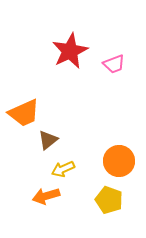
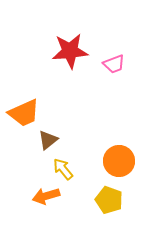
red star: rotated 21 degrees clockwise
yellow arrow: rotated 75 degrees clockwise
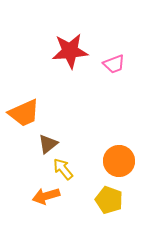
brown triangle: moved 4 px down
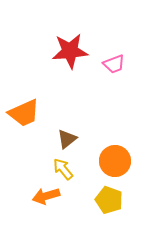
brown triangle: moved 19 px right, 5 px up
orange circle: moved 4 px left
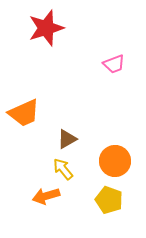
red star: moved 24 px left, 23 px up; rotated 12 degrees counterclockwise
brown triangle: rotated 10 degrees clockwise
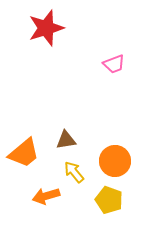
orange trapezoid: moved 40 px down; rotated 16 degrees counterclockwise
brown triangle: moved 1 px left, 1 px down; rotated 20 degrees clockwise
yellow arrow: moved 11 px right, 3 px down
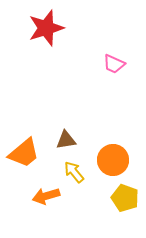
pink trapezoid: rotated 45 degrees clockwise
orange circle: moved 2 px left, 1 px up
yellow pentagon: moved 16 px right, 2 px up
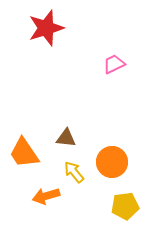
pink trapezoid: rotated 130 degrees clockwise
brown triangle: moved 2 px up; rotated 15 degrees clockwise
orange trapezoid: rotated 96 degrees clockwise
orange circle: moved 1 px left, 2 px down
yellow pentagon: moved 8 px down; rotated 28 degrees counterclockwise
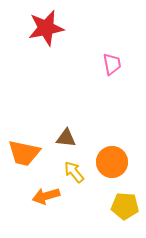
red star: rotated 6 degrees clockwise
pink trapezoid: moved 2 px left; rotated 105 degrees clockwise
orange trapezoid: rotated 44 degrees counterclockwise
yellow pentagon: rotated 12 degrees clockwise
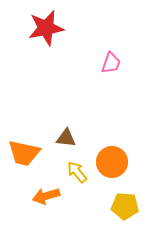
pink trapezoid: moved 1 px left, 1 px up; rotated 30 degrees clockwise
yellow arrow: moved 3 px right
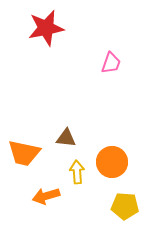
yellow arrow: rotated 35 degrees clockwise
